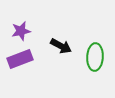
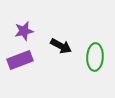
purple star: moved 3 px right
purple rectangle: moved 1 px down
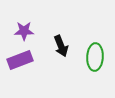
purple star: rotated 12 degrees clockwise
black arrow: rotated 40 degrees clockwise
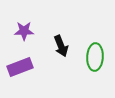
purple rectangle: moved 7 px down
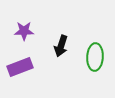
black arrow: rotated 40 degrees clockwise
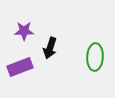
black arrow: moved 11 px left, 2 px down
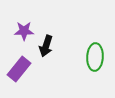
black arrow: moved 4 px left, 2 px up
purple rectangle: moved 1 px left, 2 px down; rotated 30 degrees counterclockwise
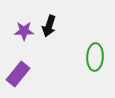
black arrow: moved 3 px right, 20 px up
purple rectangle: moved 1 px left, 5 px down
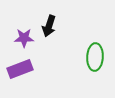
purple star: moved 7 px down
purple rectangle: moved 2 px right, 5 px up; rotated 30 degrees clockwise
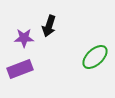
green ellipse: rotated 44 degrees clockwise
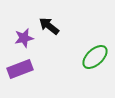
black arrow: rotated 110 degrees clockwise
purple star: rotated 12 degrees counterclockwise
